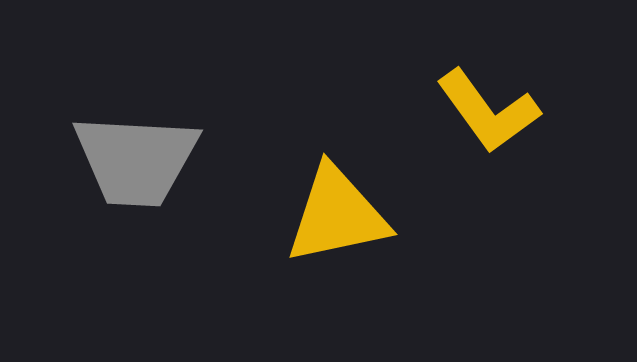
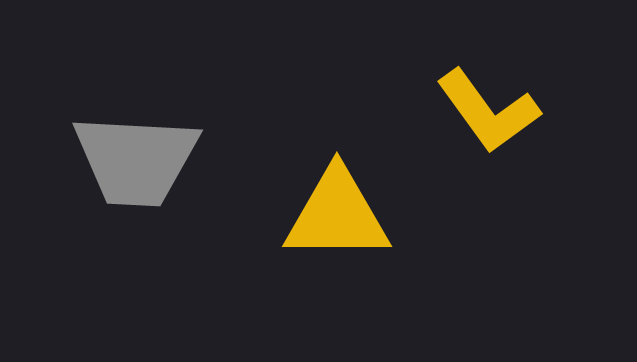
yellow triangle: rotated 12 degrees clockwise
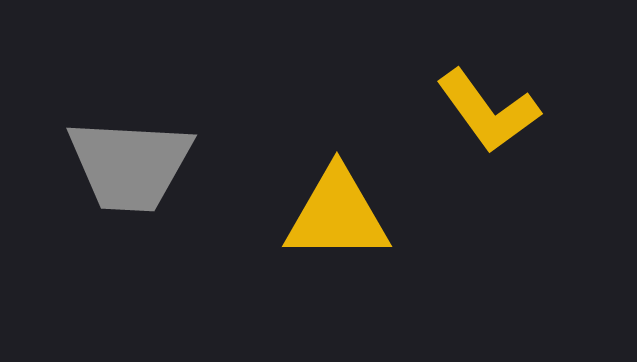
gray trapezoid: moved 6 px left, 5 px down
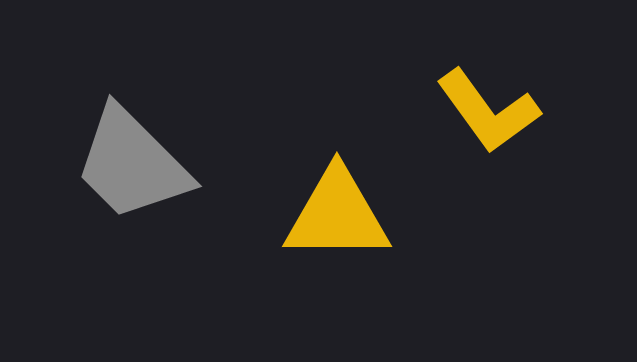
gray trapezoid: moved 2 px right, 1 px up; rotated 42 degrees clockwise
